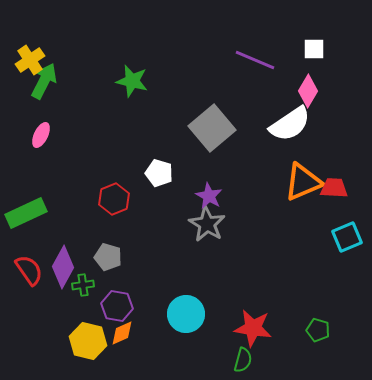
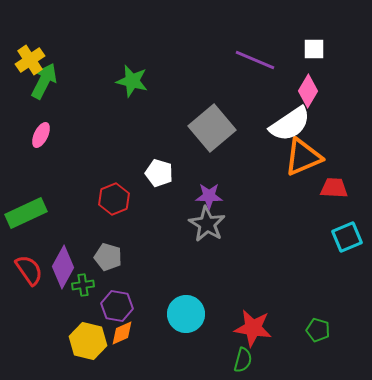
orange triangle: moved 25 px up
purple star: rotated 28 degrees counterclockwise
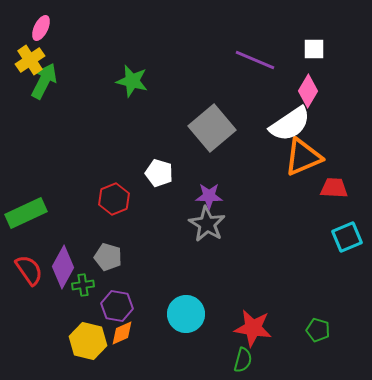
pink ellipse: moved 107 px up
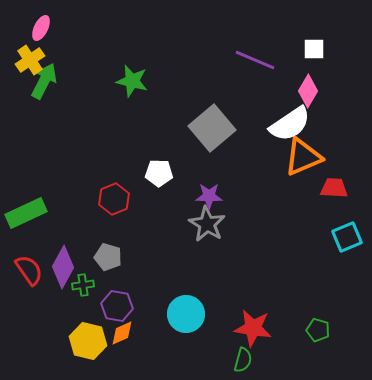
white pentagon: rotated 16 degrees counterclockwise
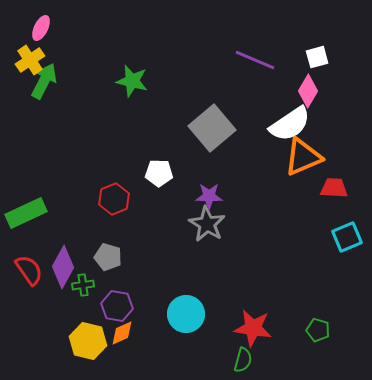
white square: moved 3 px right, 8 px down; rotated 15 degrees counterclockwise
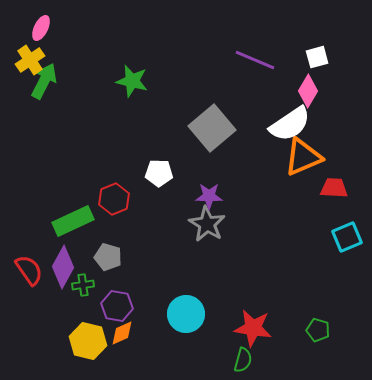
green rectangle: moved 47 px right, 8 px down
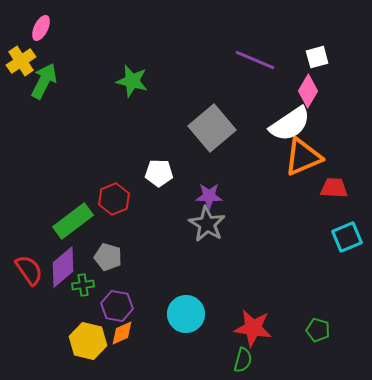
yellow cross: moved 9 px left, 1 px down
green rectangle: rotated 12 degrees counterclockwise
purple diamond: rotated 21 degrees clockwise
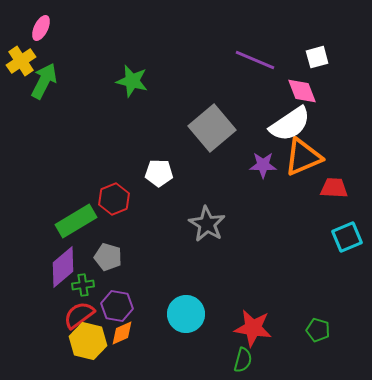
pink diamond: moved 6 px left; rotated 52 degrees counterclockwise
purple star: moved 54 px right, 31 px up
green rectangle: moved 3 px right; rotated 6 degrees clockwise
red semicircle: moved 50 px right, 45 px down; rotated 92 degrees counterclockwise
